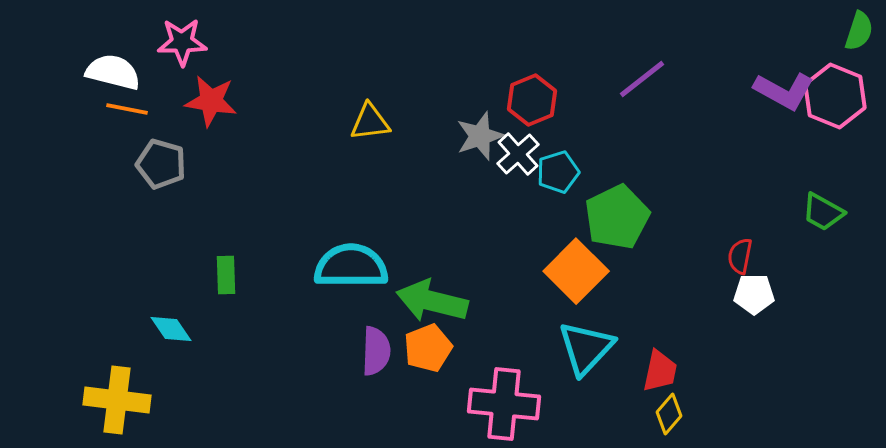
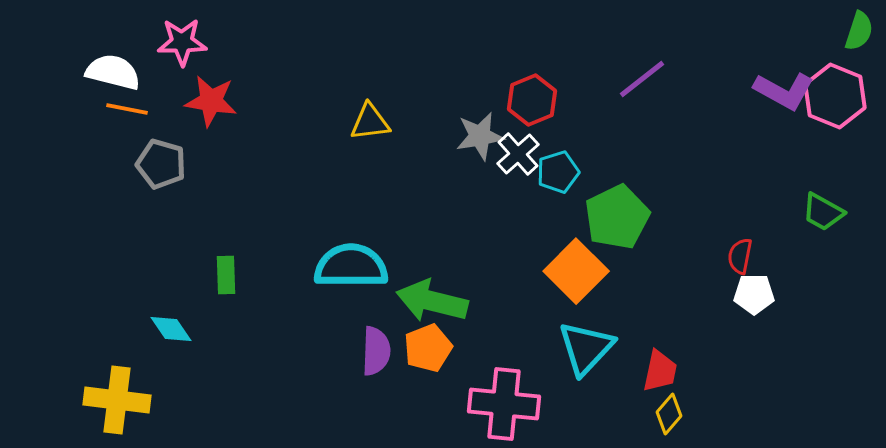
gray star: rotated 9 degrees clockwise
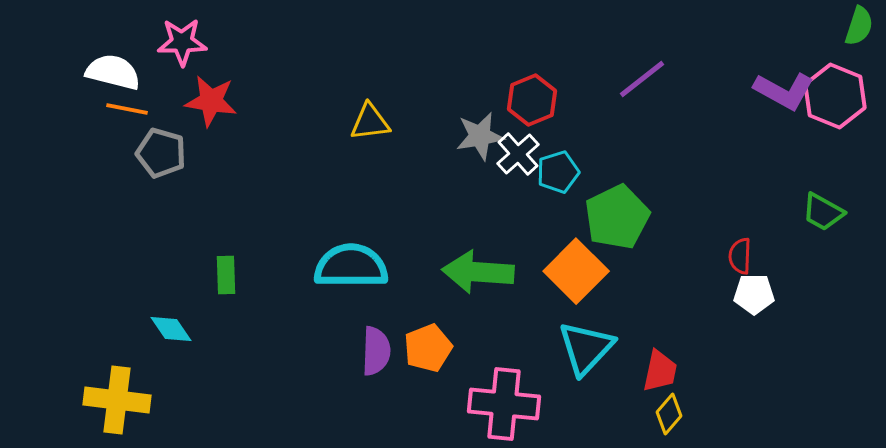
green semicircle: moved 5 px up
gray pentagon: moved 11 px up
red semicircle: rotated 9 degrees counterclockwise
green arrow: moved 46 px right, 29 px up; rotated 10 degrees counterclockwise
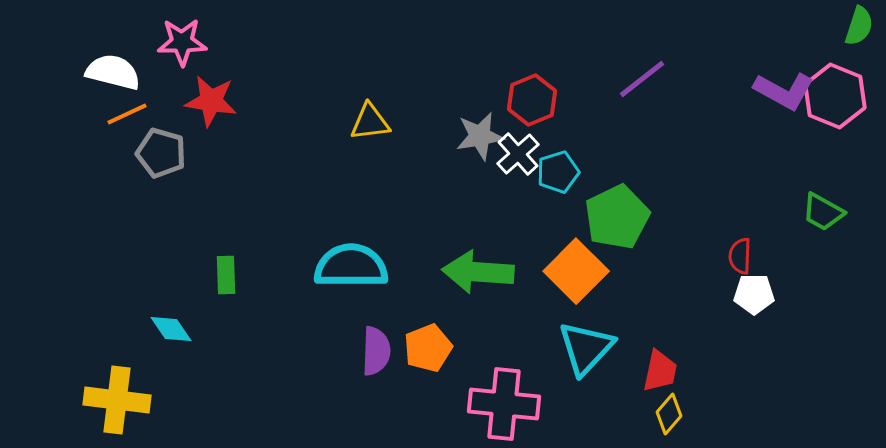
orange line: moved 5 px down; rotated 36 degrees counterclockwise
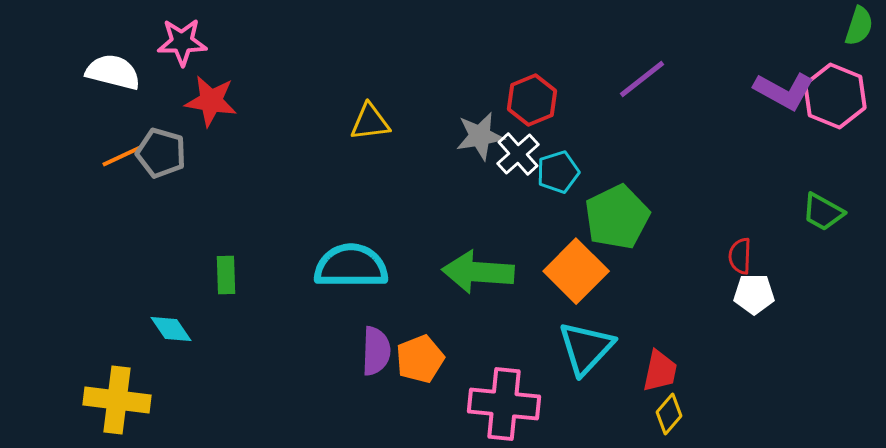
orange line: moved 5 px left, 42 px down
orange pentagon: moved 8 px left, 11 px down
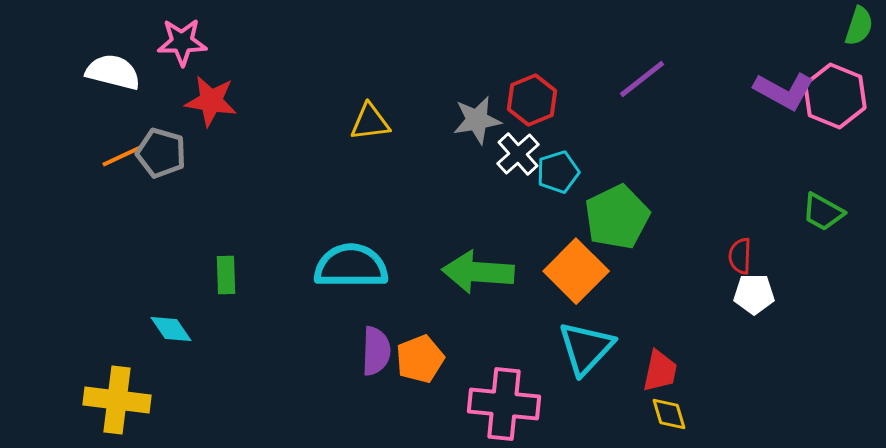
gray star: moved 3 px left, 16 px up
yellow diamond: rotated 57 degrees counterclockwise
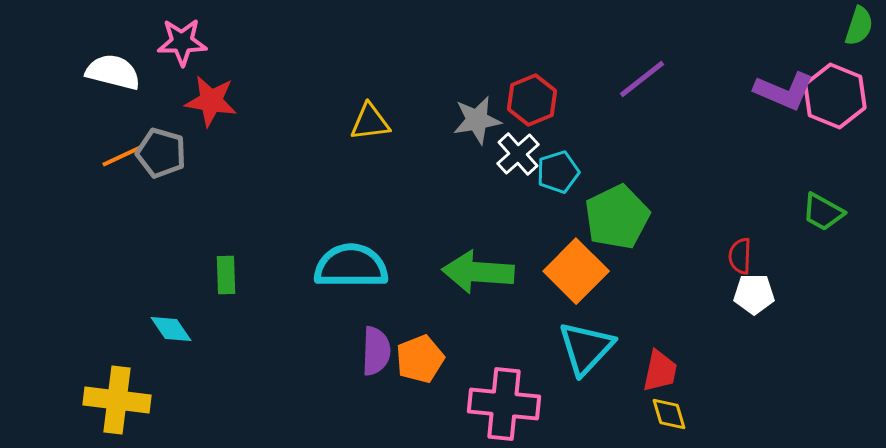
purple L-shape: rotated 6 degrees counterclockwise
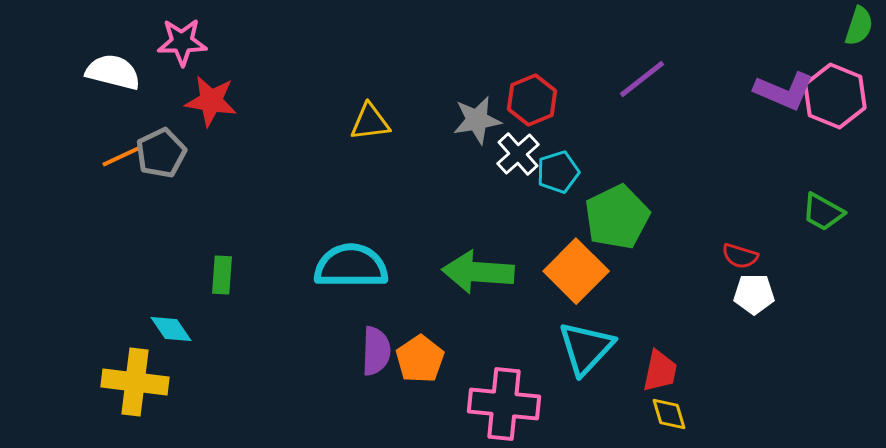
gray pentagon: rotated 30 degrees clockwise
red semicircle: rotated 75 degrees counterclockwise
green rectangle: moved 4 px left; rotated 6 degrees clockwise
orange pentagon: rotated 12 degrees counterclockwise
yellow cross: moved 18 px right, 18 px up
